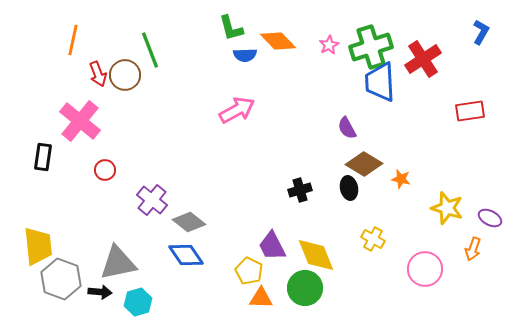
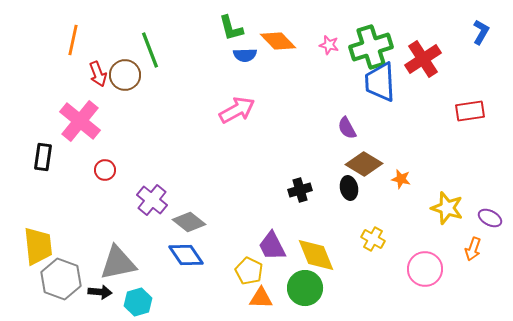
pink star: rotated 30 degrees counterclockwise
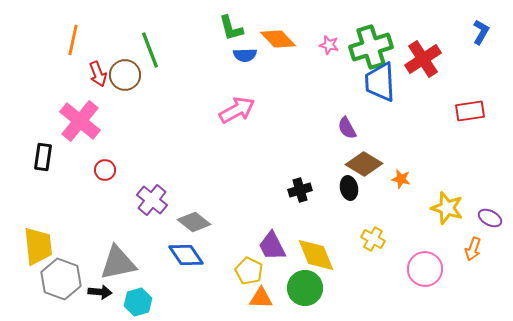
orange diamond: moved 2 px up
gray diamond: moved 5 px right
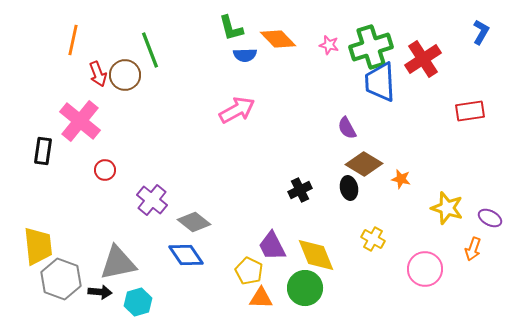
black rectangle: moved 6 px up
black cross: rotated 10 degrees counterclockwise
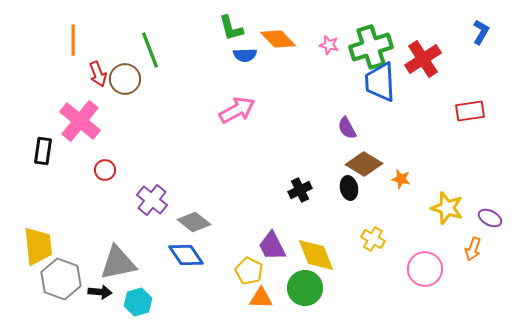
orange line: rotated 12 degrees counterclockwise
brown circle: moved 4 px down
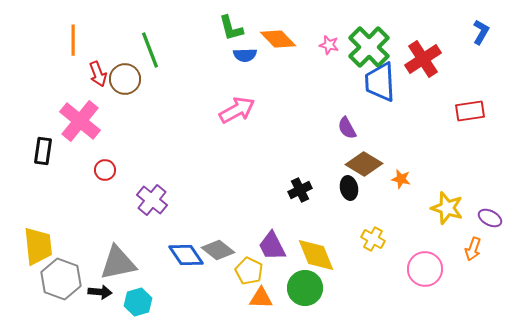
green cross: moved 2 px left; rotated 27 degrees counterclockwise
gray diamond: moved 24 px right, 28 px down
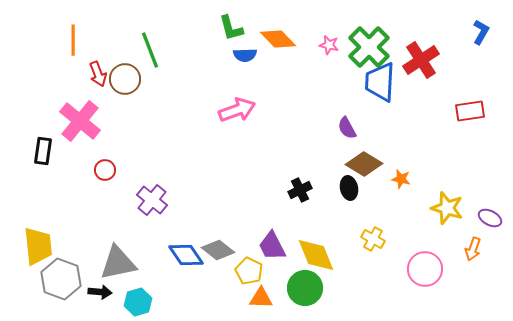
red cross: moved 2 px left, 1 px down
blue trapezoid: rotated 6 degrees clockwise
pink arrow: rotated 9 degrees clockwise
